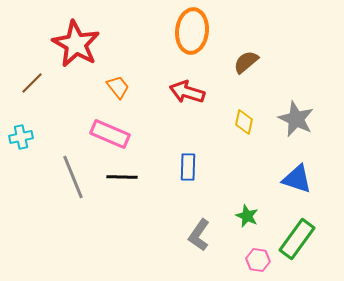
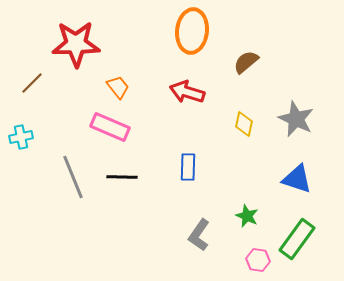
red star: rotated 30 degrees counterclockwise
yellow diamond: moved 2 px down
pink rectangle: moved 7 px up
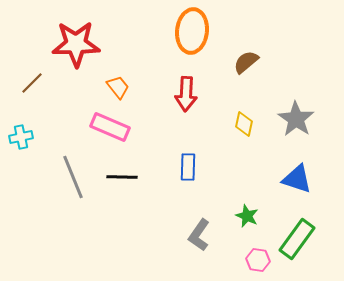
red arrow: moved 1 px left, 2 px down; rotated 104 degrees counterclockwise
gray star: rotated 9 degrees clockwise
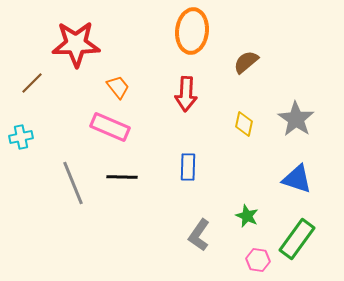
gray line: moved 6 px down
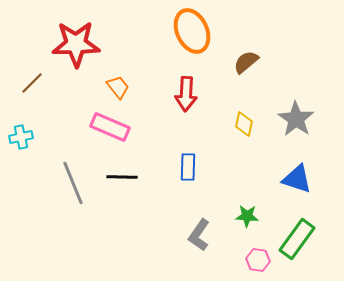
orange ellipse: rotated 30 degrees counterclockwise
green star: rotated 20 degrees counterclockwise
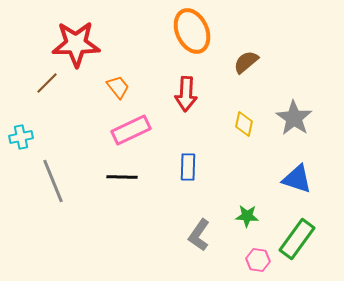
brown line: moved 15 px right
gray star: moved 2 px left, 1 px up
pink rectangle: moved 21 px right, 3 px down; rotated 48 degrees counterclockwise
gray line: moved 20 px left, 2 px up
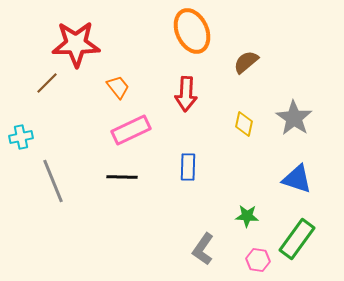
gray L-shape: moved 4 px right, 14 px down
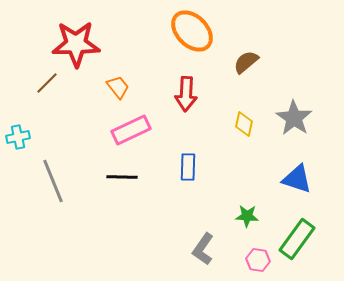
orange ellipse: rotated 21 degrees counterclockwise
cyan cross: moved 3 px left
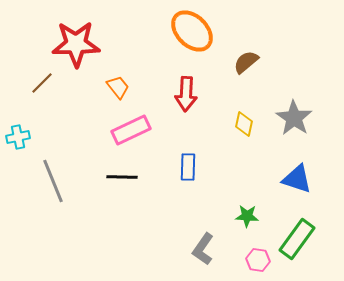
brown line: moved 5 px left
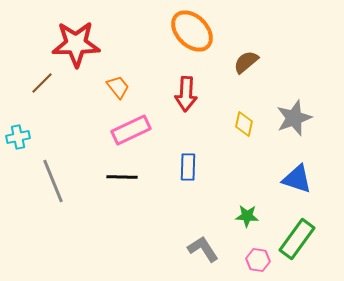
gray star: rotated 18 degrees clockwise
gray L-shape: rotated 112 degrees clockwise
